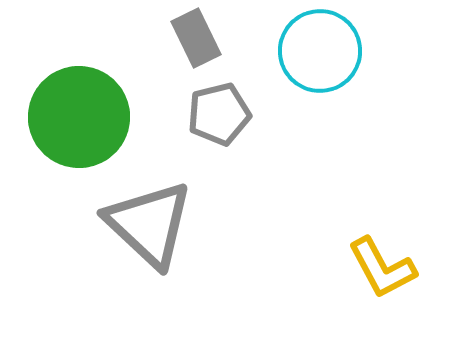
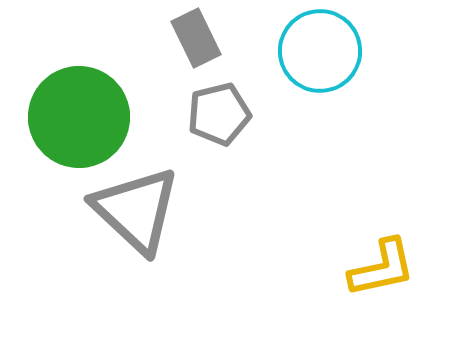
gray triangle: moved 13 px left, 14 px up
yellow L-shape: rotated 74 degrees counterclockwise
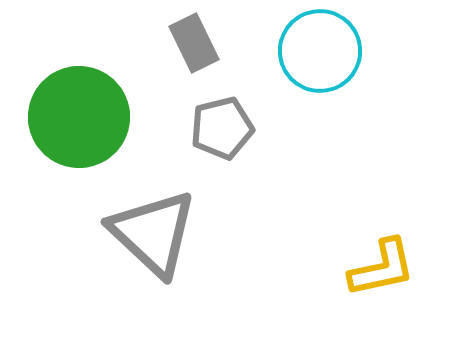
gray rectangle: moved 2 px left, 5 px down
gray pentagon: moved 3 px right, 14 px down
gray triangle: moved 17 px right, 23 px down
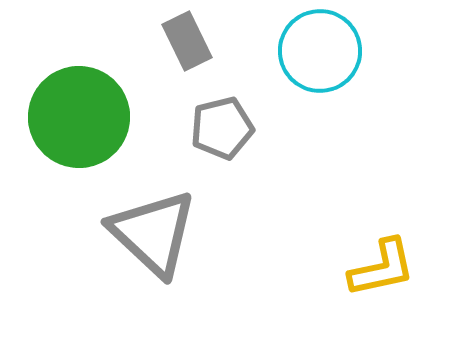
gray rectangle: moved 7 px left, 2 px up
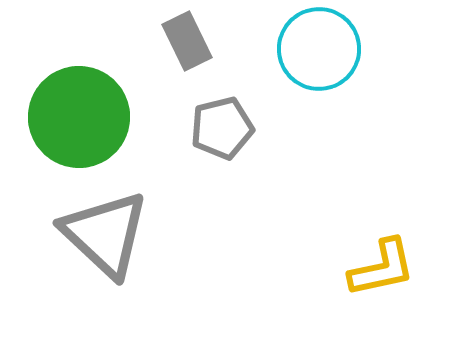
cyan circle: moved 1 px left, 2 px up
gray triangle: moved 48 px left, 1 px down
